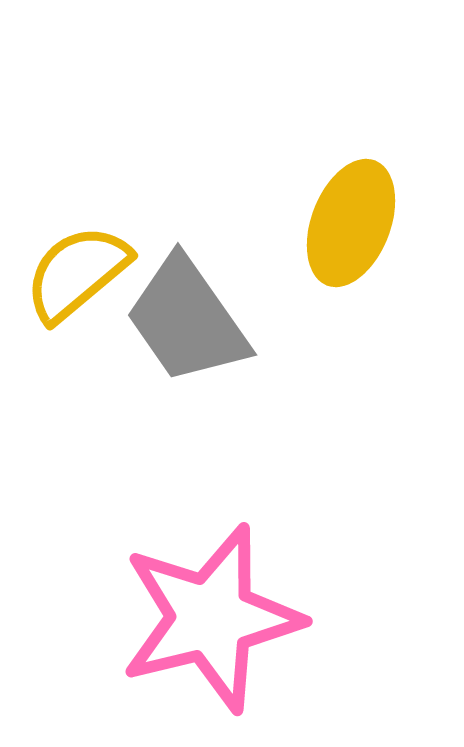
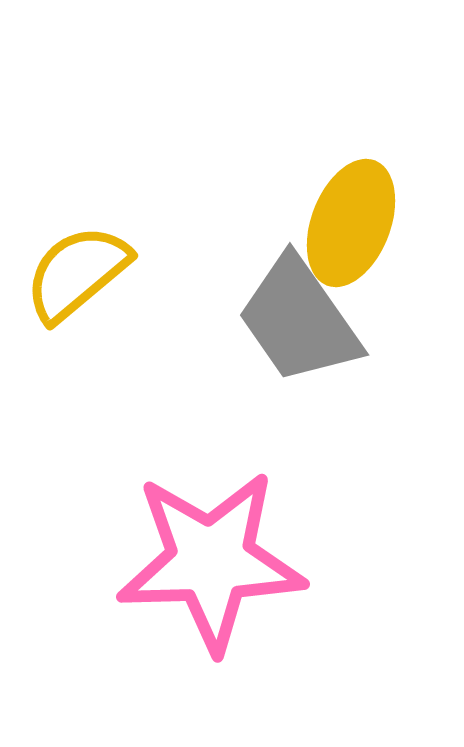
gray trapezoid: moved 112 px right
pink star: moved 57 px up; rotated 12 degrees clockwise
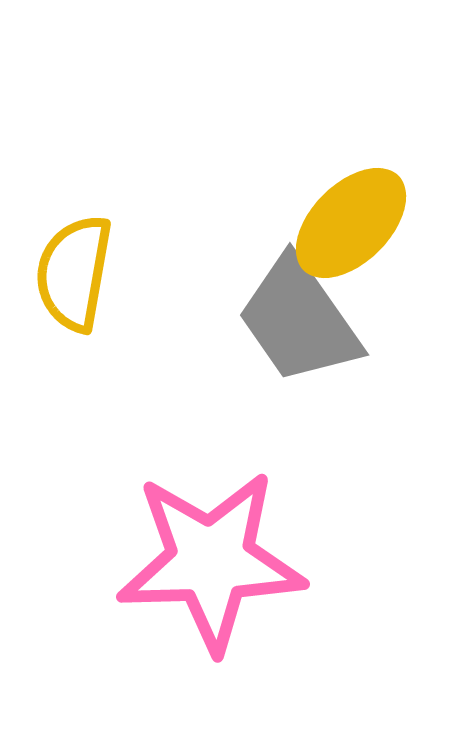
yellow ellipse: rotated 24 degrees clockwise
yellow semicircle: moved 3 px left; rotated 40 degrees counterclockwise
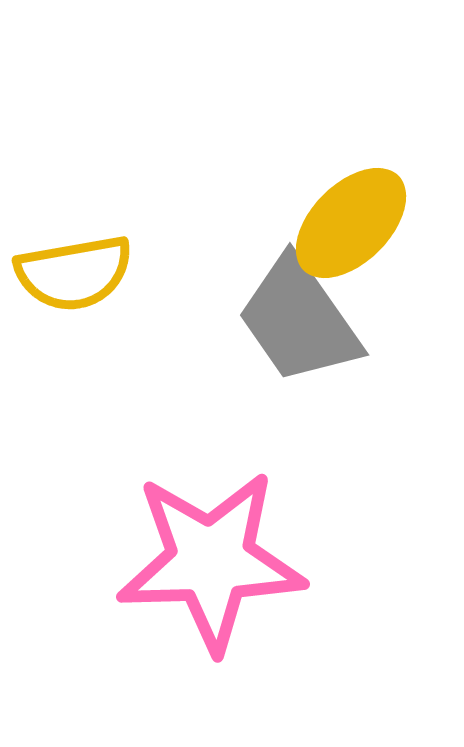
yellow semicircle: rotated 110 degrees counterclockwise
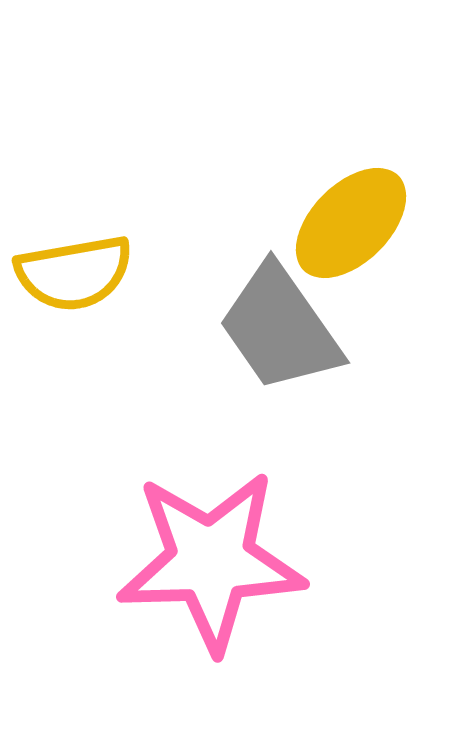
gray trapezoid: moved 19 px left, 8 px down
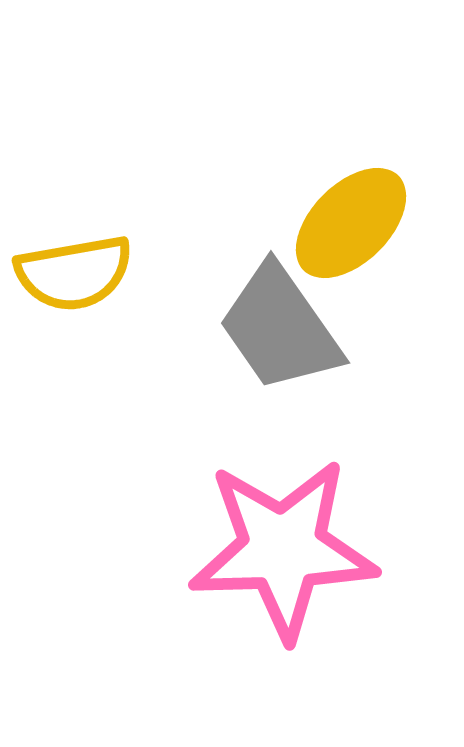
pink star: moved 72 px right, 12 px up
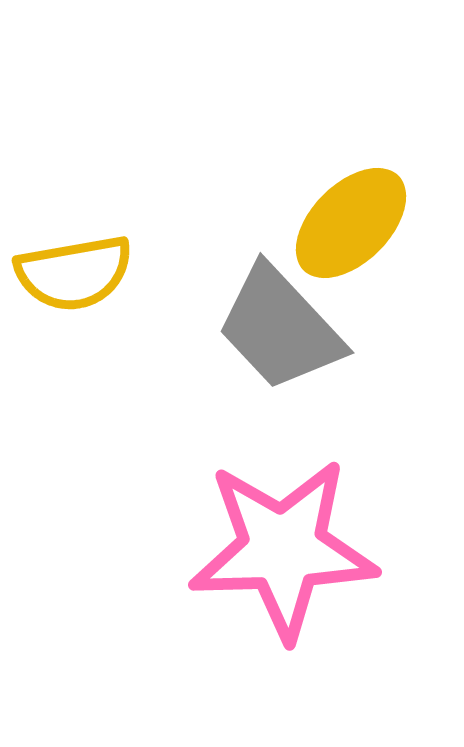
gray trapezoid: rotated 8 degrees counterclockwise
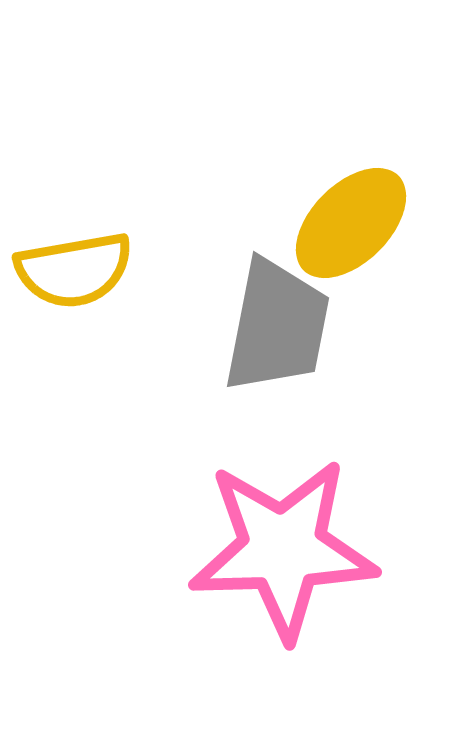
yellow semicircle: moved 3 px up
gray trapezoid: moved 3 px left, 2 px up; rotated 126 degrees counterclockwise
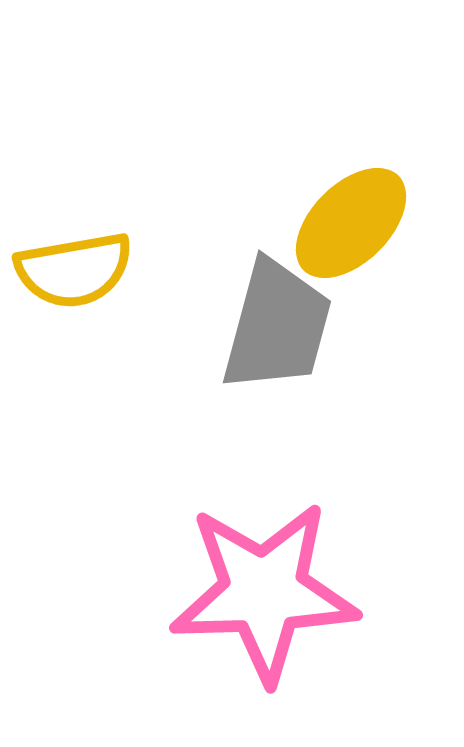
gray trapezoid: rotated 4 degrees clockwise
pink star: moved 19 px left, 43 px down
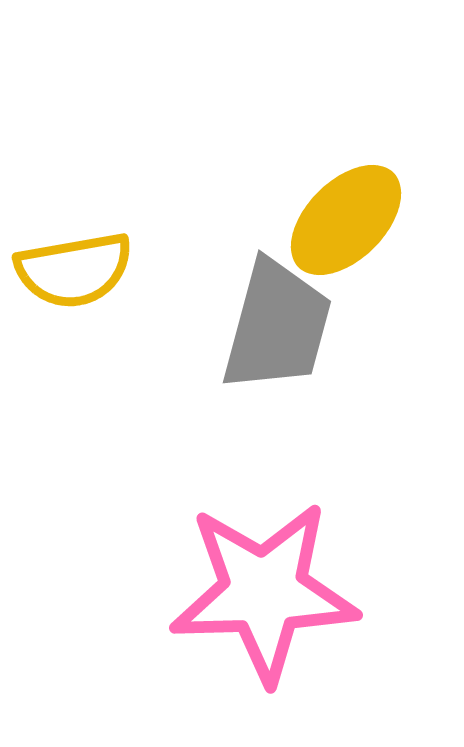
yellow ellipse: moved 5 px left, 3 px up
